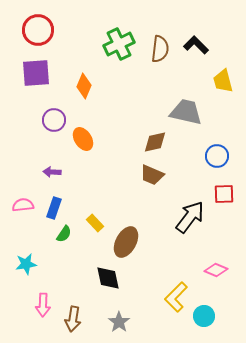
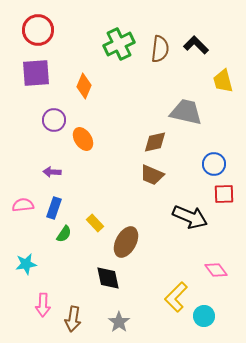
blue circle: moved 3 px left, 8 px down
black arrow: rotated 76 degrees clockwise
pink diamond: rotated 30 degrees clockwise
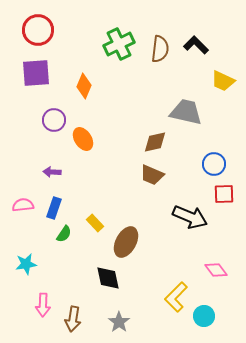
yellow trapezoid: rotated 50 degrees counterclockwise
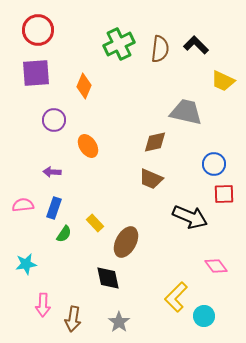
orange ellipse: moved 5 px right, 7 px down
brown trapezoid: moved 1 px left, 4 px down
pink diamond: moved 4 px up
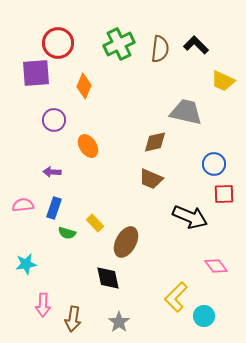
red circle: moved 20 px right, 13 px down
green semicircle: moved 3 px right, 1 px up; rotated 72 degrees clockwise
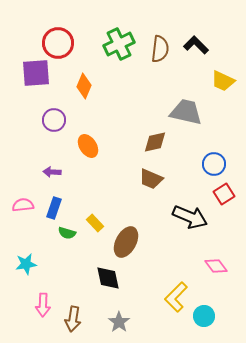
red square: rotated 30 degrees counterclockwise
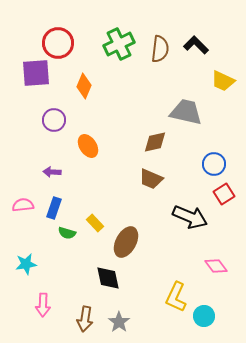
yellow L-shape: rotated 20 degrees counterclockwise
brown arrow: moved 12 px right
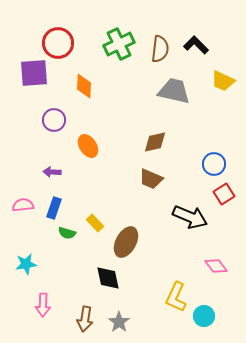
purple square: moved 2 px left
orange diamond: rotated 20 degrees counterclockwise
gray trapezoid: moved 12 px left, 21 px up
